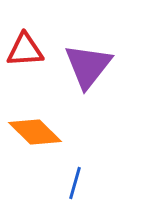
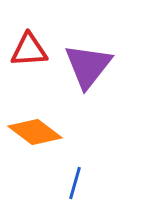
red triangle: moved 4 px right
orange diamond: rotated 8 degrees counterclockwise
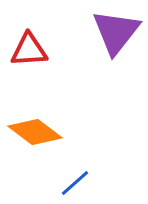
purple triangle: moved 28 px right, 34 px up
blue line: rotated 32 degrees clockwise
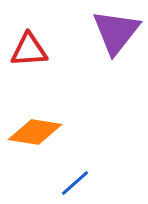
orange diamond: rotated 28 degrees counterclockwise
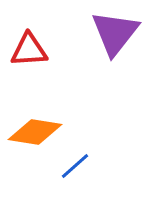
purple triangle: moved 1 px left, 1 px down
blue line: moved 17 px up
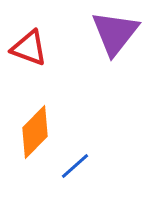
red triangle: moved 2 px up; rotated 24 degrees clockwise
orange diamond: rotated 54 degrees counterclockwise
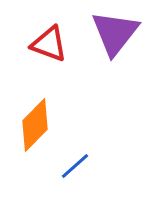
red triangle: moved 20 px right, 4 px up
orange diamond: moved 7 px up
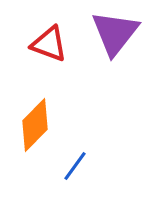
blue line: rotated 12 degrees counterclockwise
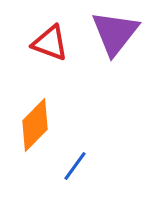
red triangle: moved 1 px right, 1 px up
